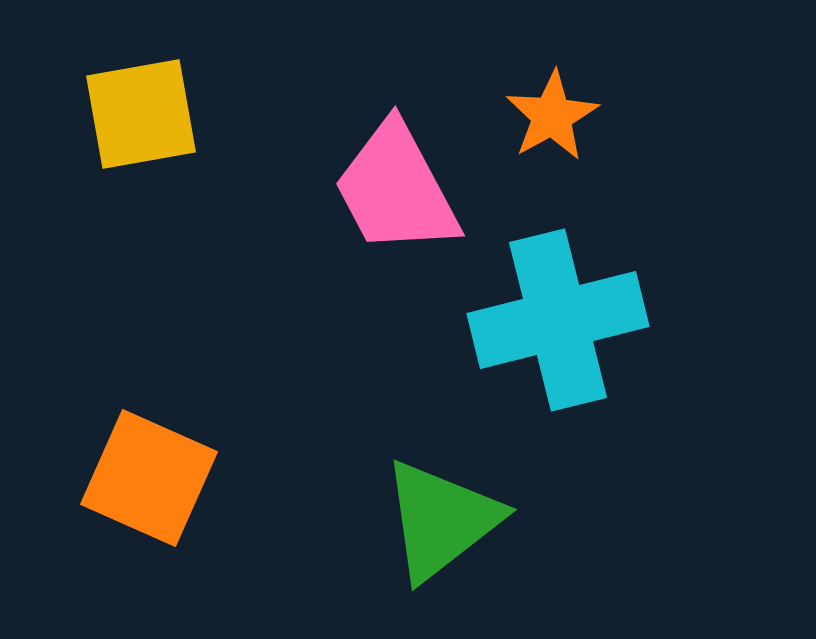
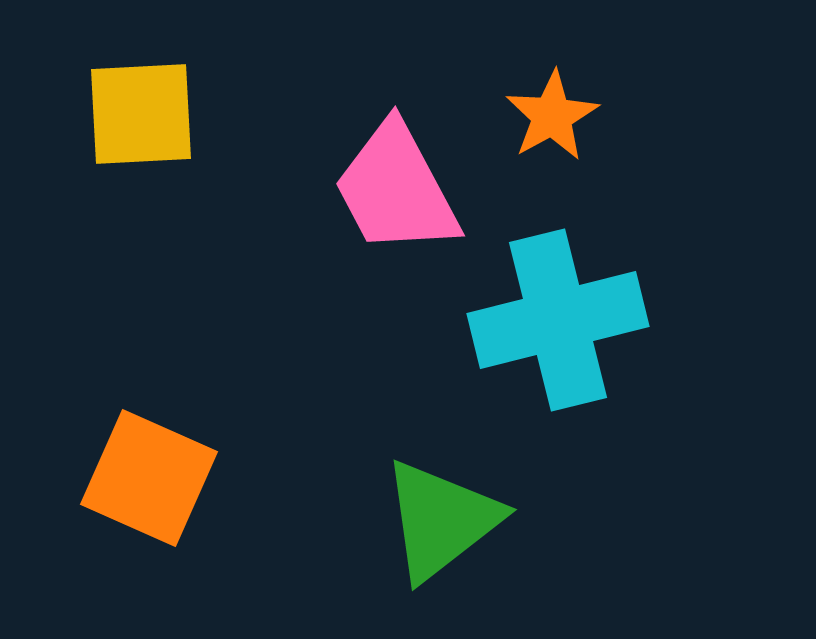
yellow square: rotated 7 degrees clockwise
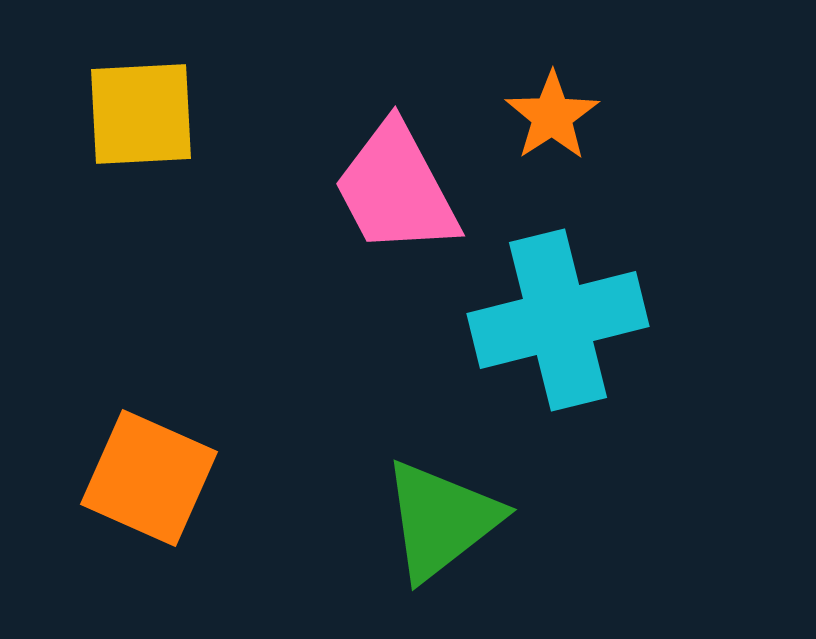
orange star: rotated 4 degrees counterclockwise
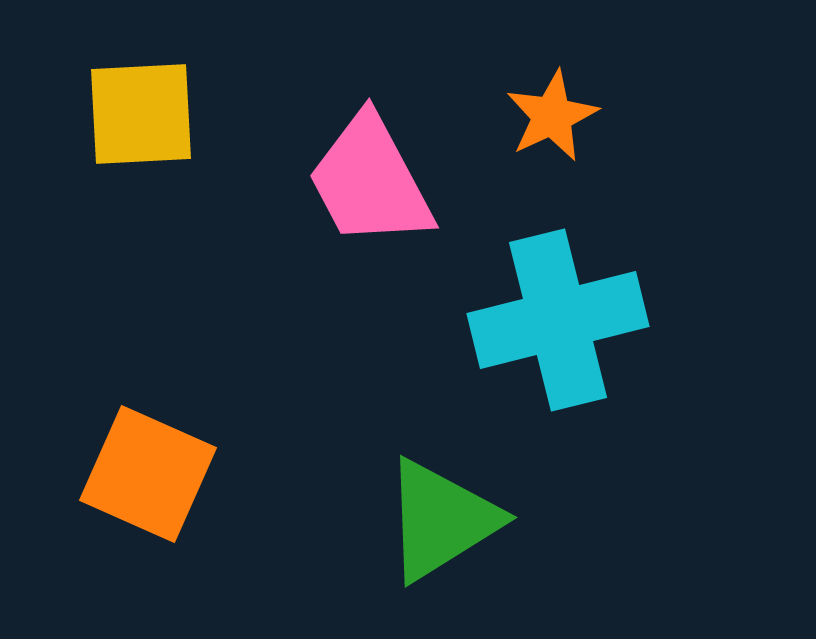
orange star: rotated 8 degrees clockwise
pink trapezoid: moved 26 px left, 8 px up
orange square: moved 1 px left, 4 px up
green triangle: rotated 6 degrees clockwise
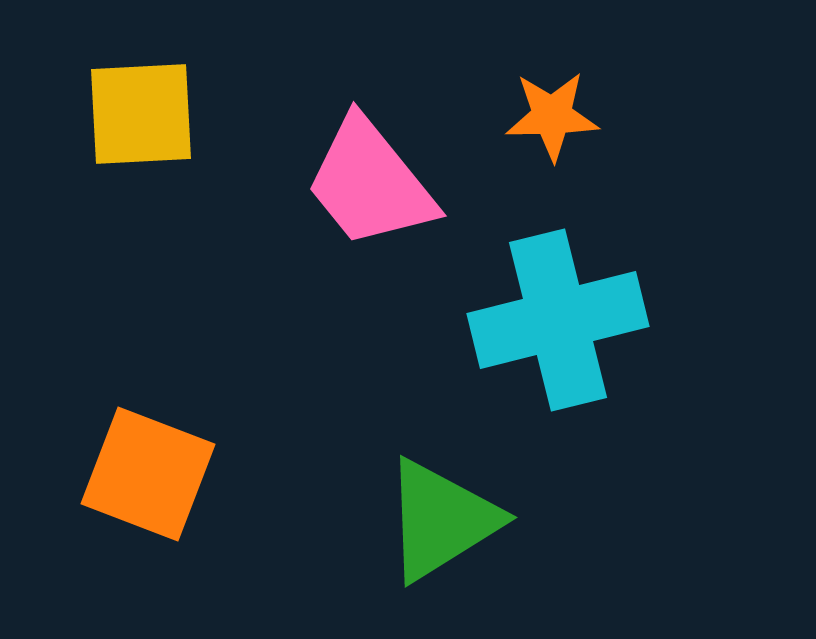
orange star: rotated 24 degrees clockwise
pink trapezoid: moved 2 px down; rotated 11 degrees counterclockwise
orange square: rotated 3 degrees counterclockwise
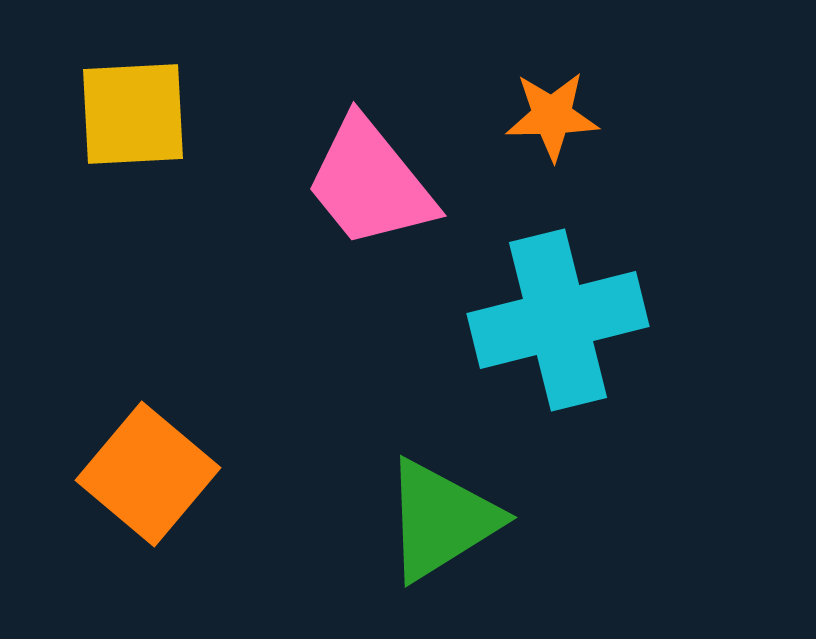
yellow square: moved 8 px left
orange square: rotated 19 degrees clockwise
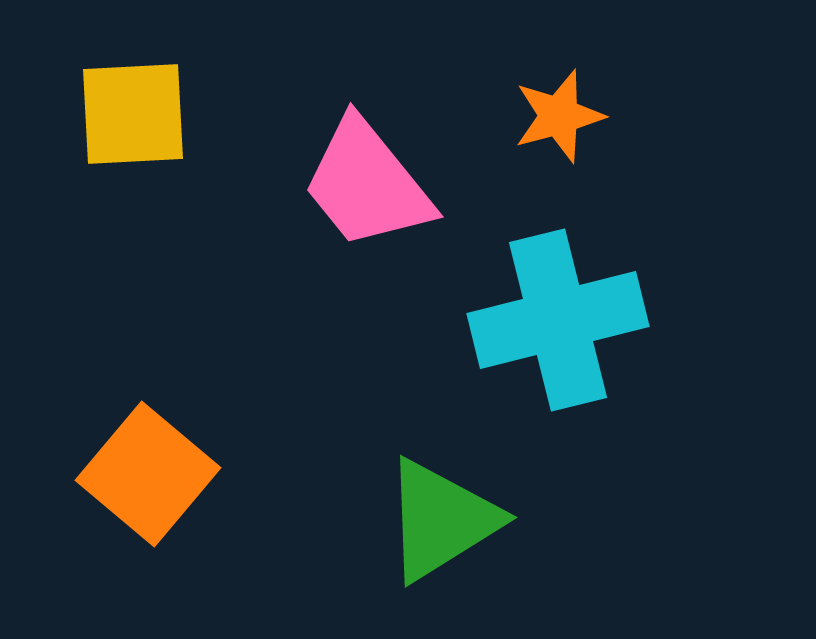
orange star: moved 7 px right; rotated 14 degrees counterclockwise
pink trapezoid: moved 3 px left, 1 px down
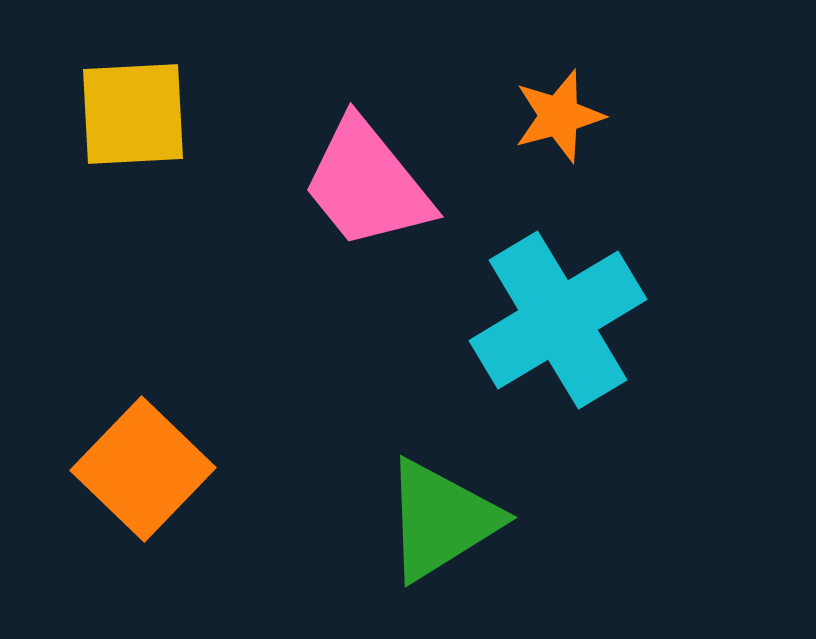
cyan cross: rotated 17 degrees counterclockwise
orange square: moved 5 px left, 5 px up; rotated 4 degrees clockwise
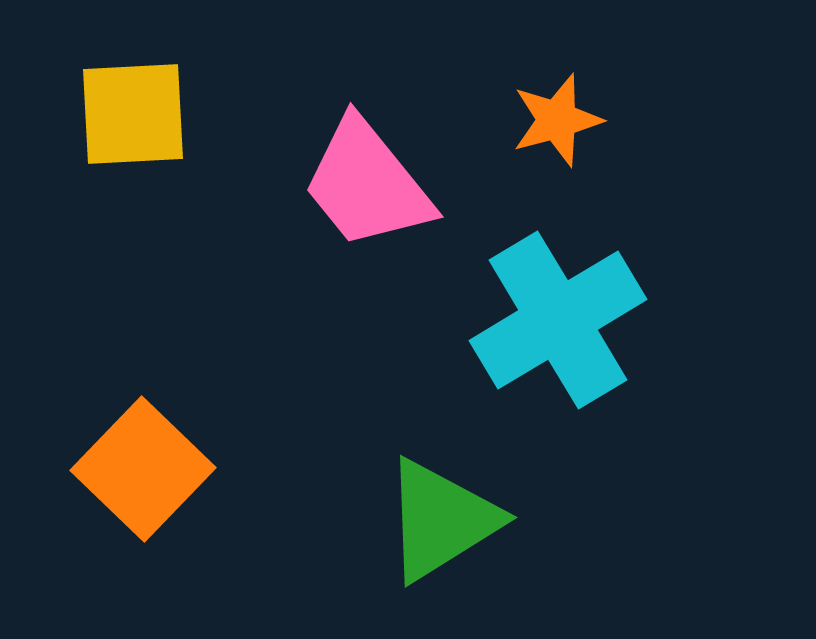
orange star: moved 2 px left, 4 px down
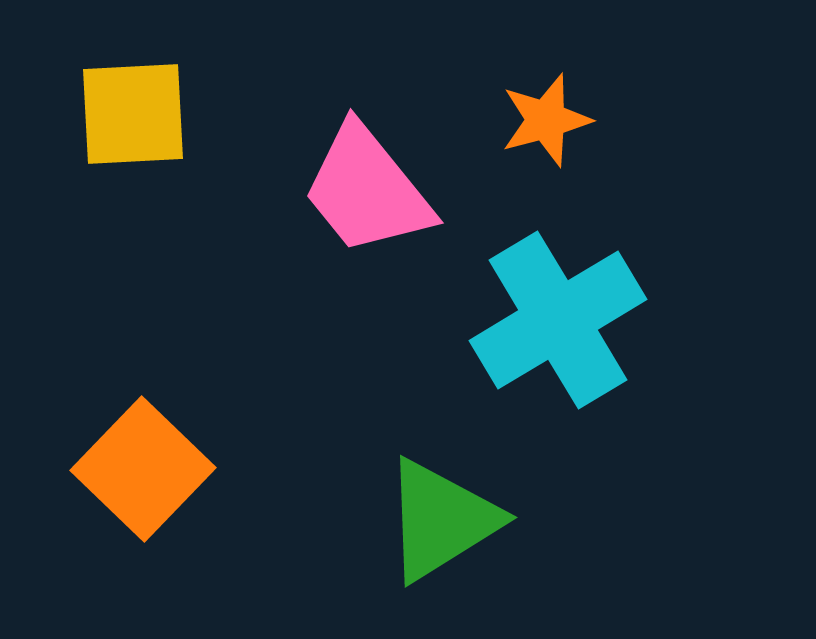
orange star: moved 11 px left
pink trapezoid: moved 6 px down
